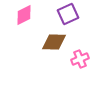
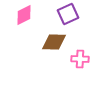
pink cross: rotated 24 degrees clockwise
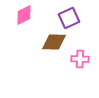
purple square: moved 1 px right, 4 px down
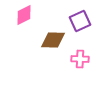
purple square: moved 11 px right, 3 px down
brown diamond: moved 1 px left, 2 px up
